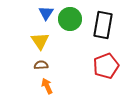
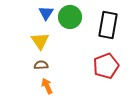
green circle: moved 2 px up
black rectangle: moved 5 px right
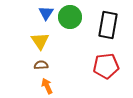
red pentagon: rotated 15 degrees clockwise
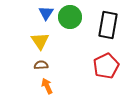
red pentagon: rotated 20 degrees counterclockwise
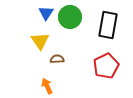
brown semicircle: moved 16 px right, 6 px up
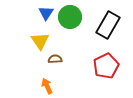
black rectangle: rotated 20 degrees clockwise
brown semicircle: moved 2 px left
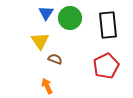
green circle: moved 1 px down
black rectangle: rotated 36 degrees counterclockwise
brown semicircle: rotated 24 degrees clockwise
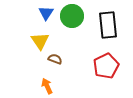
green circle: moved 2 px right, 2 px up
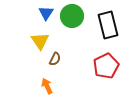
black rectangle: rotated 8 degrees counterclockwise
brown semicircle: rotated 96 degrees clockwise
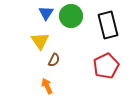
green circle: moved 1 px left
brown semicircle: moved 1 px left, 1 px down
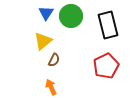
yellow triangle: moved 3 px right; rotated 24 degrees clockwise
orange arrow: moved 4 px right, 1 px down
